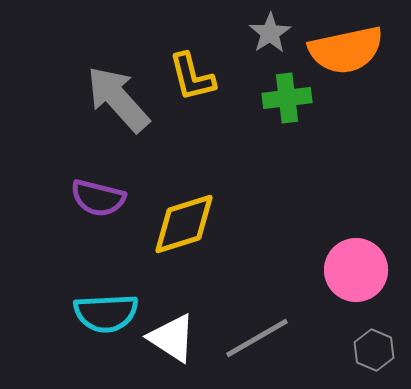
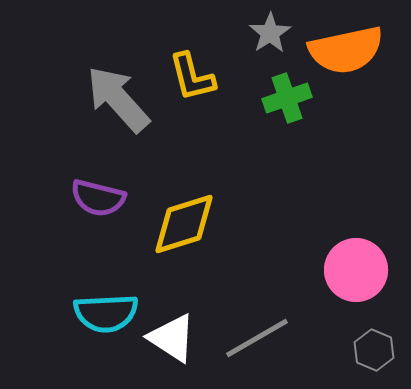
green cross: rotated 12 degrees counterclockwise
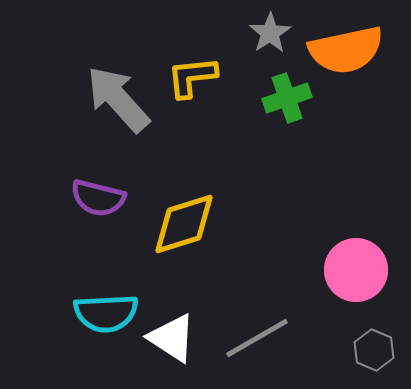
yellow L-shape: rotated 98 degrees clockwise
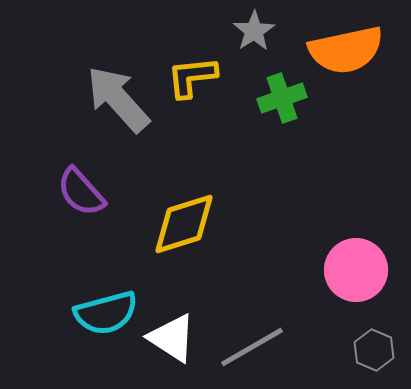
gray star: moved 16 px left, 2 px up
green cross: moved 5 px left
purple semicircle: moved 17 px left, 6 px up; rotated 34 degrees clockwise
cyan semicircle: rotated 12 degrees counterclockwise
gray line: moved 5 px left, 9 px down
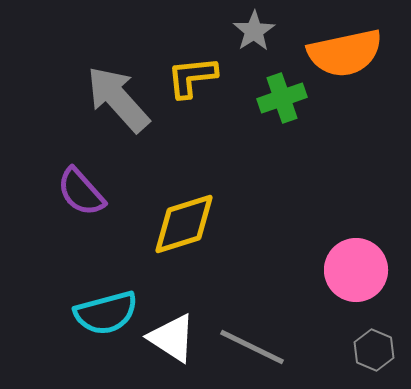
orange semicircle: moved 1 px left, 3 px down
gray line: rotated 56 degrees clockwise
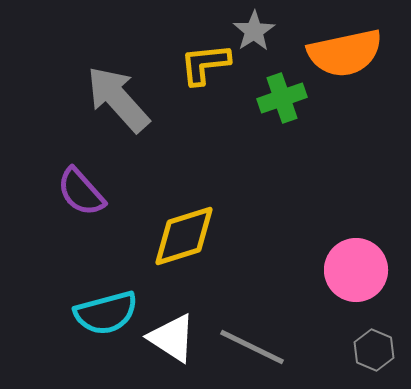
yellow L-shape: moved 13 px right, 13 px up
yellow diamond: moved 12 px down
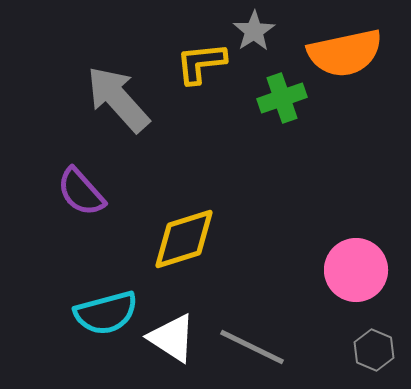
yellow L-shape: moved 4 px left, 1 px up
yellow diamond: moved 3 px down
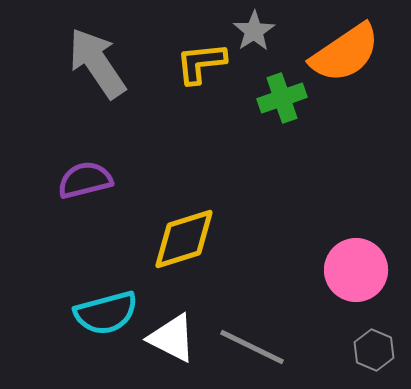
orange semicircle: rotated 22 degrees counterclockwise
gray arrow: moved 21 px left, 36 px up; rotated 8 degrees clockwise
purple semicircle: moved 4 px right, 12 px up; rotated 118 degrees clockwise
white triangle: rotated 6 degrees counterclockwise
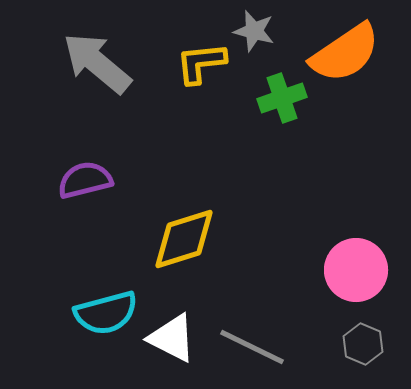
gray star: rotated 24 degrees counterclockwise
gray arrow: rotated 16 degrees counterclockwise
gray hexagon: moved 11 px left, 6 px up
